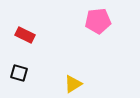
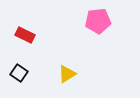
black square: rotated 18 degrees clockwise
yellow triangle: moved 6 px left, 10 px up
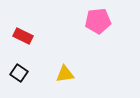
red rectangle: moved 2 px left, 1 px down
yellow triangle: moved 2 px left; rotated 24 degrees clockwise
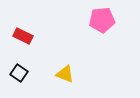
pink pentagon: moved 4 px right, 1 px up
yellow triangle: rotated 30 degrees clockwise
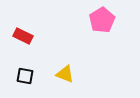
pink pentagon: rotated 25 degrees counterclockwise
black square: moved 6 px right, 3 px down; rotated 24 degrees counterclockwise
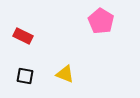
pink pentagon: moved 1 px left, 1 px down; rotated 10 degrees counterclockwise
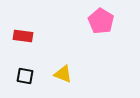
red rectangle: rotated 18 degrees counterclockwise
yellow triangle: moved 2 px left
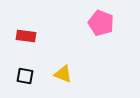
pink pentagon: moved 2 px down; rotated 10 degrees counterclockwise
red rectangle: moved 3 px right
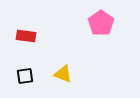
pink pentagon: rotated 15 degrees clockwise
black square: rotated 18 degrees counterclockwise
